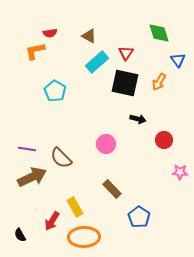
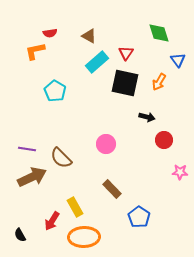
black arrow: moved 9 px right, 2 px up
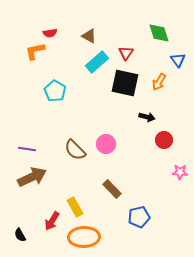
brown semicircle: moved 14 px right, 8 px up
blue pentagon: rotated 25 degrees clockwise
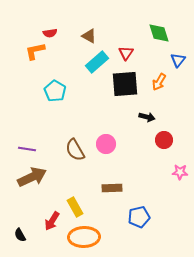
blue triangle: rotated 14 degrees clockwise
black square: moved 1 px down; rotated 16 degrees counterclockwise
brown semicircle: rotated 15 degrees clockwise
brown rectangle: moved 1 px up; rotated 48 degrees counterclockwise
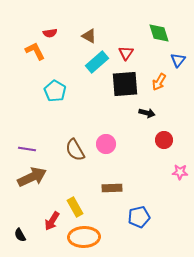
orange L-shape: rotated 75 degrees clockwise
black arrow: moved 4 px up
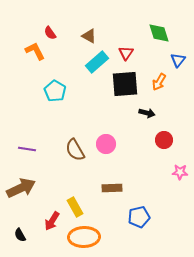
red semicircle: rotated 64 degrees clockwise
brown arrow: moved 11 px left, 11 px down
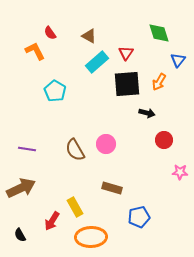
black square: moved 2 px right
brown rectangle: rotated 18 degrees clockwise
orange ellipse: moved 7 px right
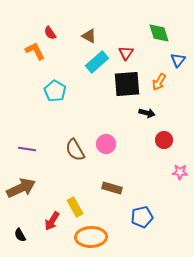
blue pentagon: moved 3 px right
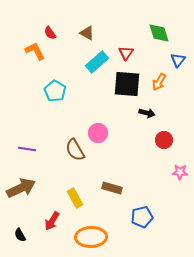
brown triangle: moved 2 px left, 3 px up
black square: rotated 8 degrees clockwise
pink circle: moved 8 px left, 11 px up
yellow rectangle: moved 9 px up
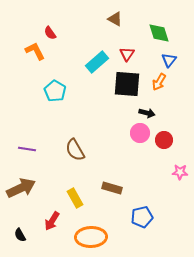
brown triangle: moved 28 px right, 14 px up
red triangle: moved 1 px right, 1 px down
blue triangle: moved 9 px left
pink circle: moved 42 px right
